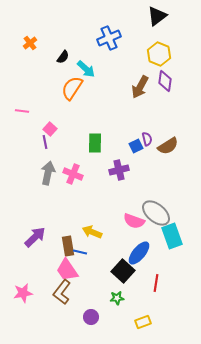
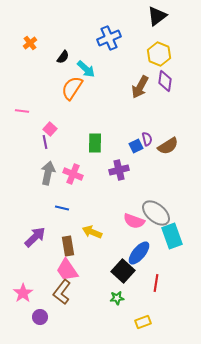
blue line: moved 18 px left, 44 px up
pink star: rotated 24 degrees counterclockwise
purple circle: moved 51 px left
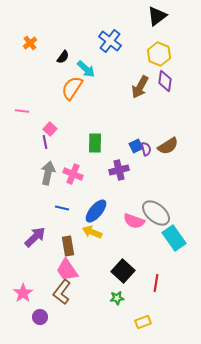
blue cross: moved 1 px right, 3 px down; rotated 30 degrees counterclockwise
purple semicircle: moved 1 px left, 10 px down
cyan rectangle: moved 2 px right, 2 px down; rotated 15 degrees counterclockwise
blue ellipse: moved 43 px left, 42 px up
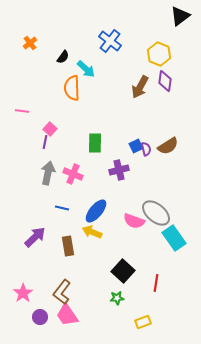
black triangle: moved 23 px right
orange semicircle: rotated 35 degrees counterclockwise
purple line: rotated 24 degrees clockwise
pink trapezoid: moved 45 px down
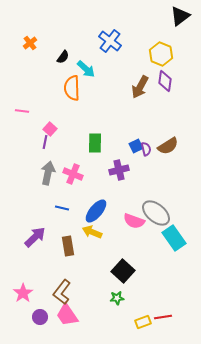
yellow hexagon: moved 2 px right
red line: moved 7 px right, 34 px down; rotated 72 degrees clockwise
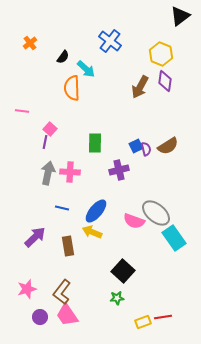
pink cross: moved 3 px left, 2 px up; rotated 18 degrees counterclockwise
pink star: moved 4 px right, 4 px up; rotated 18 degrees clockwise
